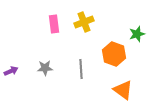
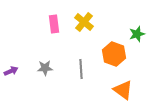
yellow cross: rotated 30 degrees counterclockwise
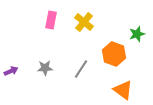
pink rectangle: moved 3 px left, 4 px up; rotated 18 degrees clockwise
gray line: rotated 36 degrees clockwise
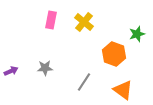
gray line: moved 3 px right, 13 px down
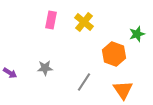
purple arrow: moved 1 px left, 2 px down; rotated 56 degrees clockwise
orange triangle: rotated 20 degrees clockwise
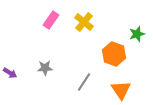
pink rectangle: rotated 24 degrees clockwise
orange triangle: moved 2 px left
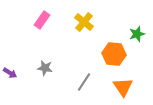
pink rectangle: moved 9 px left
orange hexagon: rotated 15 degrees counterclockwise
gray star: rotated 14 degrees clockwise
orange triangle: moved 2 px right, 3 px up
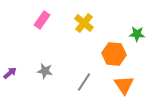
yellow cross: moved 1 px down
green star: rotated 21 degrees clockwise
gray star: moved 3 px down
purple arrow: rotated 72 degrees counterclockwise
orange triangle: moved 1 px right, 2 px up
